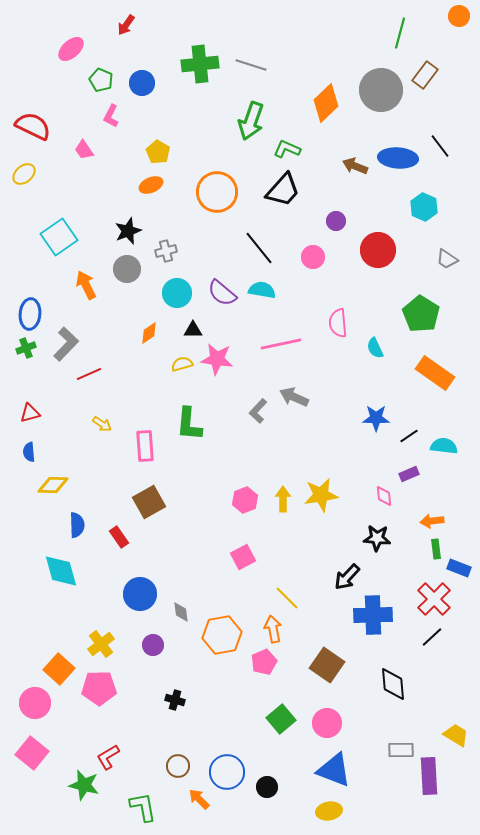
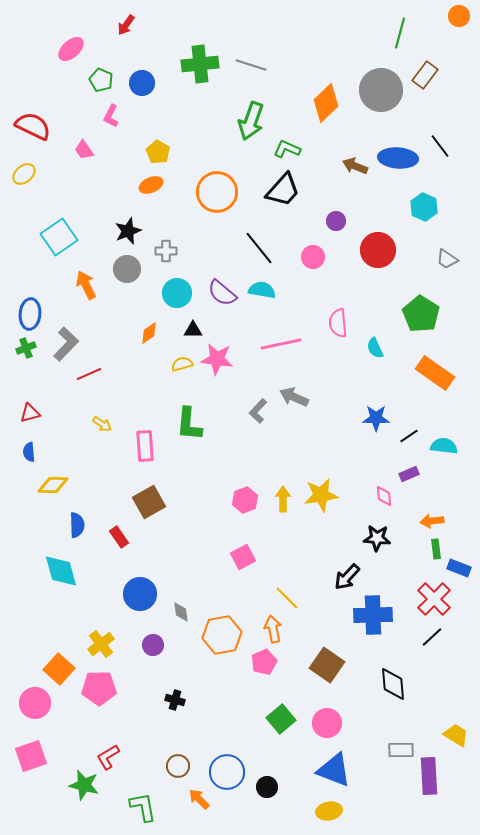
gray cross at (166, 251): rotated 15 degrees clockwise
pink square at (32, 753): moved 1 px left, 3 px down; rotated 32 degrees clockwise
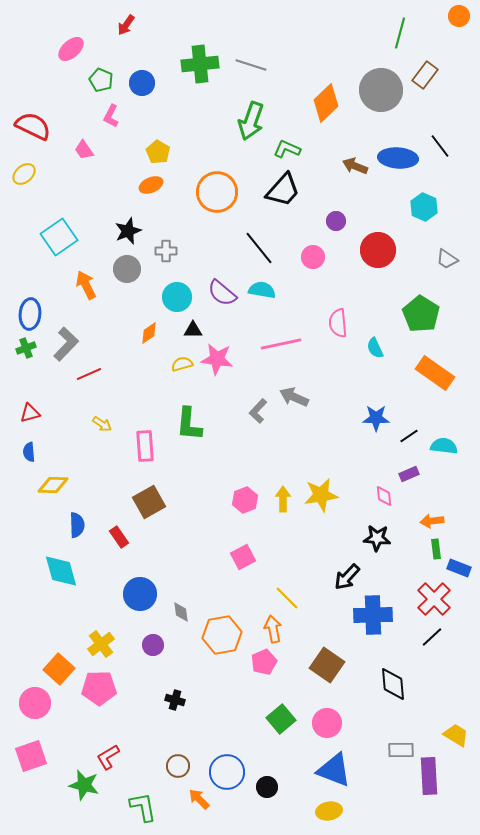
cyan circle at (177, 293): moved 4 px down
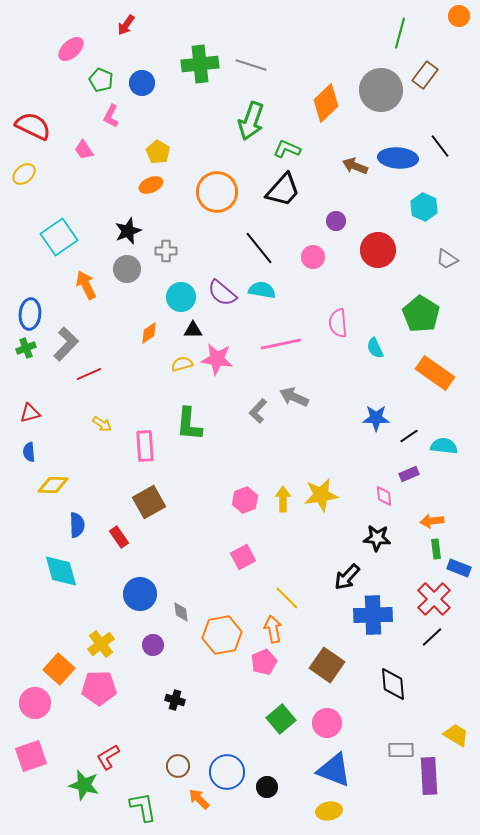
cyan circle at (177, 297): moved 4 px right
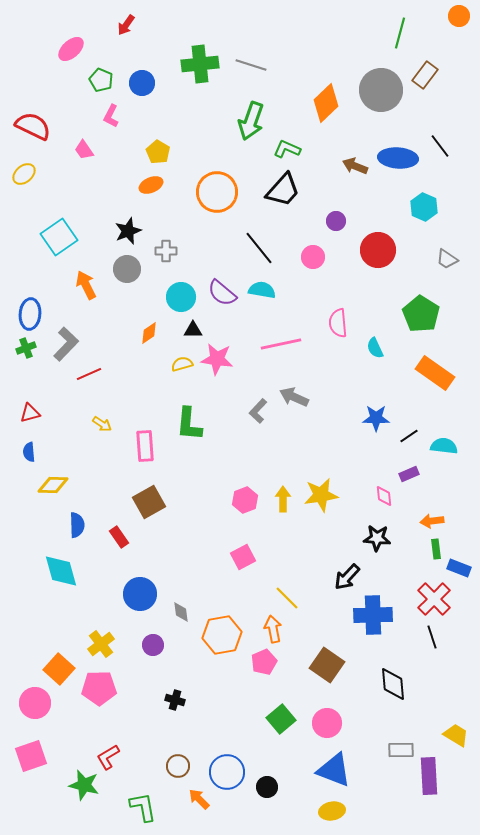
black line at (432, 637): rotated 65 degrees counterclockwise
yellow ellipse at (329, 811): moved 3 px right
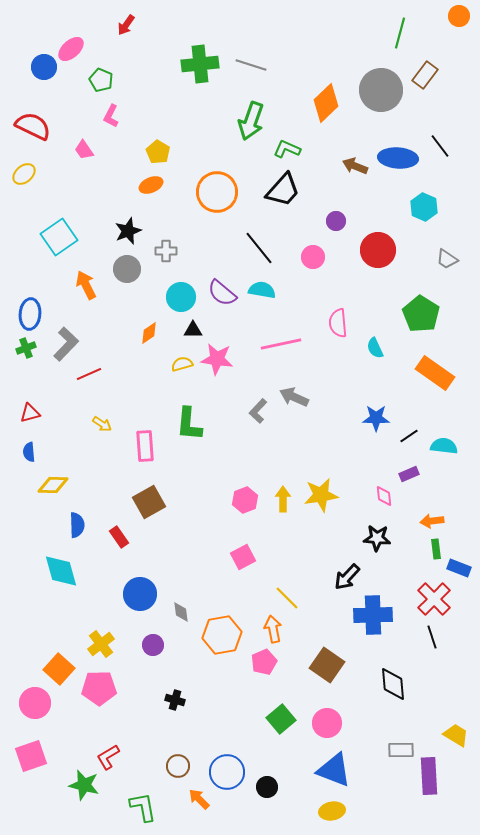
blue circle at (142, 83): moved 98 px left, 16 px up
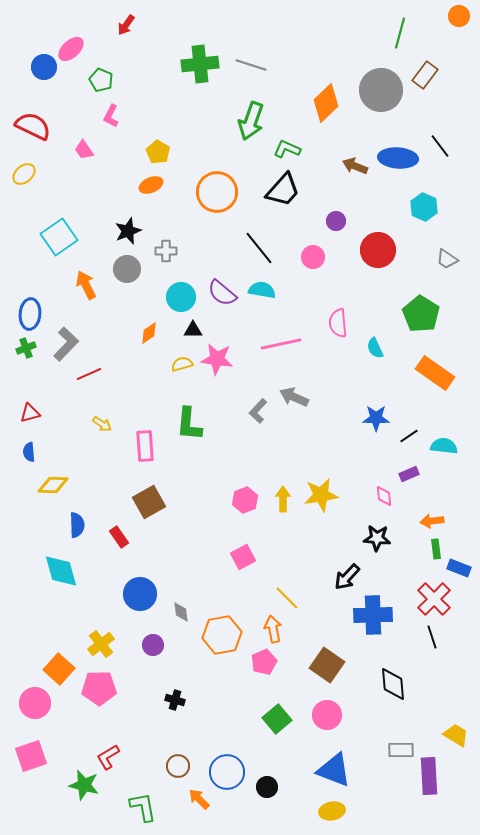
green square at (281, 719): moved 4 px left
pink circle at (327, 723): moved 8 px up
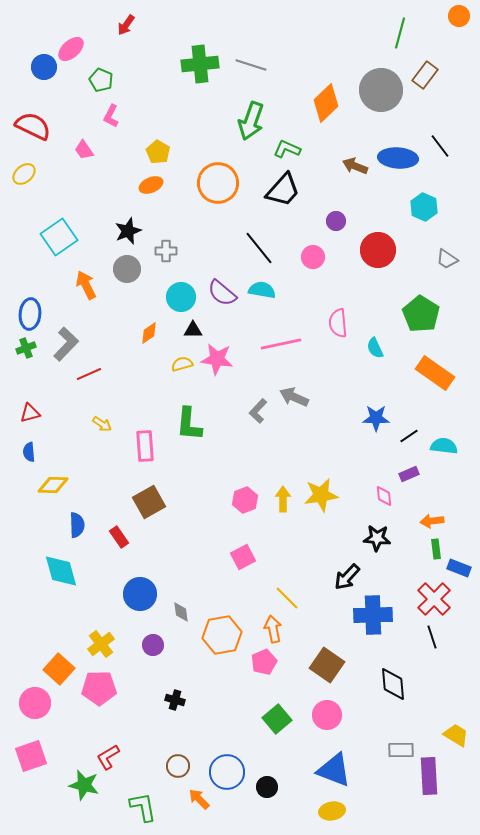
orange circle at (217, 192): moved 1 px right, 9 px up
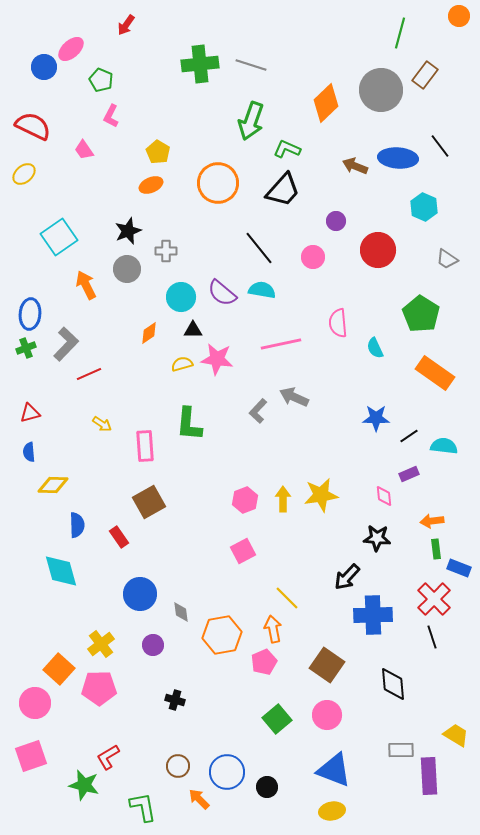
pink square at (243, 557): moved 6 px up
